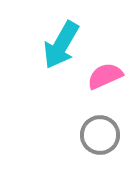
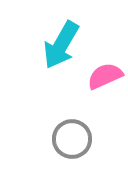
gray circle: moved 28 px left, 4 px down
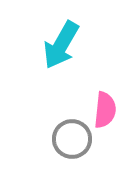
pink semicircle: moved 34 px down; rotated 120 degrees clockwise
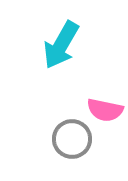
pink semicircle: rotated 96 degrees clockwise
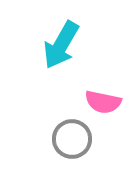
pink semicircle: moved 2 px left, 8 px up
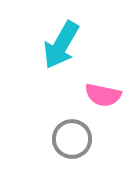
pink semicircle: moved 7 px up
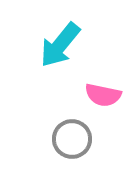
cyan arrow: moved 1 px left; rotated 9 degrees clockwise
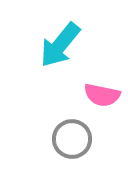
pink semicircle: moved 1 px left
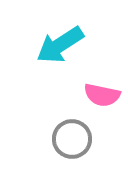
cyan arrow: rotated 18 degrees clockwise
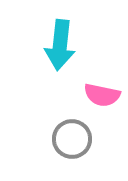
cyan arrow: rotated 51 degrees counterclockwise
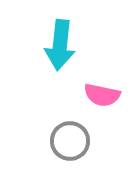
gray circle: moved 2 px left, 2 px down
